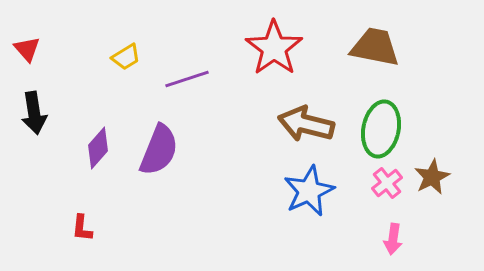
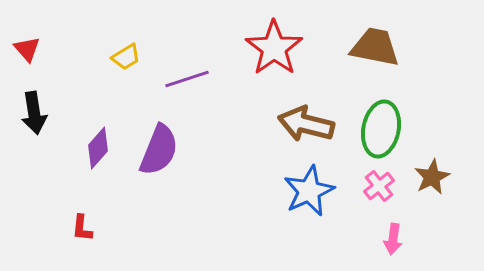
pink cross: moved 8 px left, 3 px down
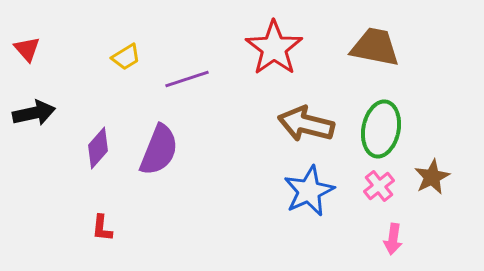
black arrow: rotated 93 degrees counterclockwise
red L-shape: moved 20 px right
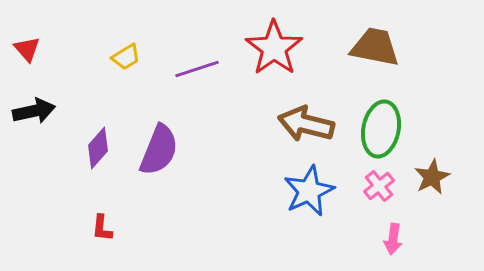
purple line: moved 10 px right, 10 px up
black arrow: moved 2 px up
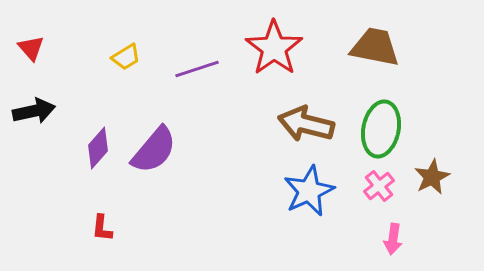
red triangle: moved 4 px right, 1 px up
purple semicircle: moved 5 px left; rotated 18 degrees clockwise
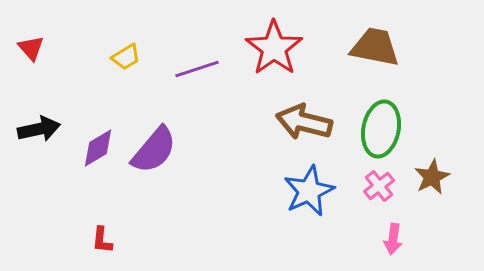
black arrow: moved 5 px right, 18 px down
brown arrow: moved 2 px left, 2 px up
purple diamond: rotated 18 degrees clockwise
red L-shape: moved 12 px down
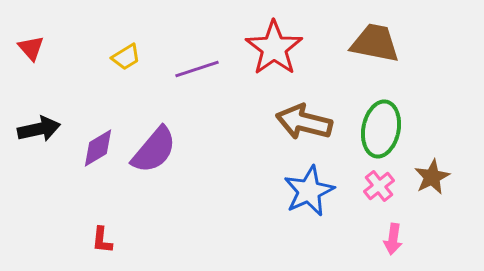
brown trapezoid: moved 4 px up
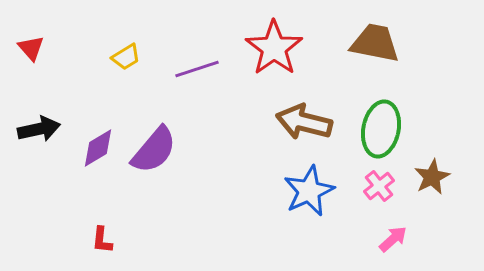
pink arrow: rotated 140 degrees counterclockwise
